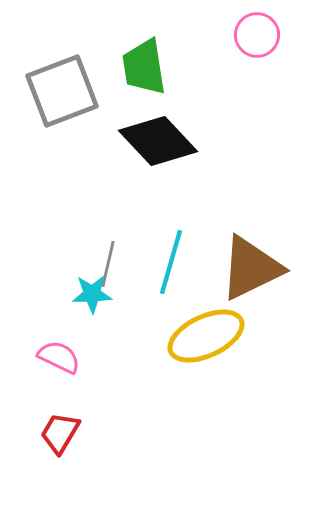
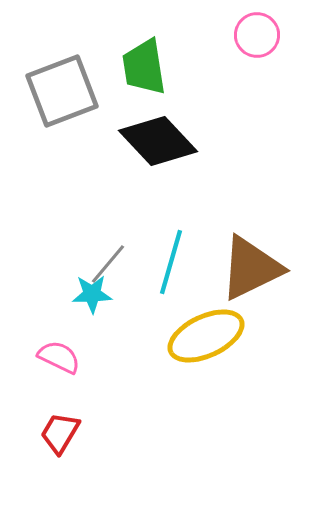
gray line: rotated 27 degrees clockwise
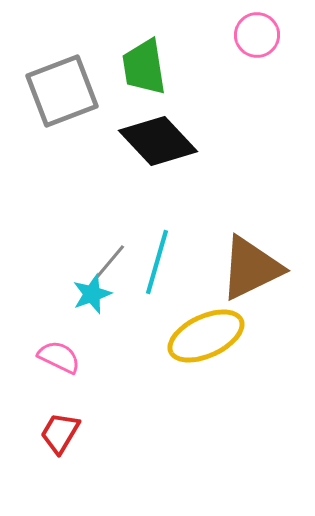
cyan line: moved 14 px left
cyan star: rotated 18 degrees counterclockwise
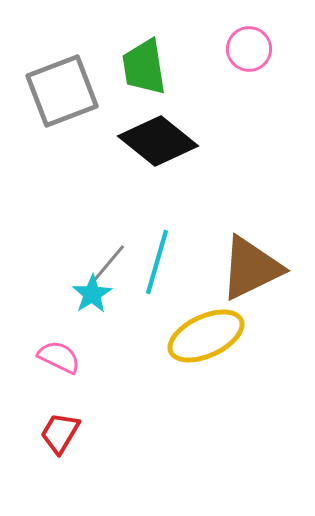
pink circle: moved 8 px left, 14 px down
black diamond: rotated 8 degrees counterclockwise
cyan star: rotated 12 degrees counterclockwise
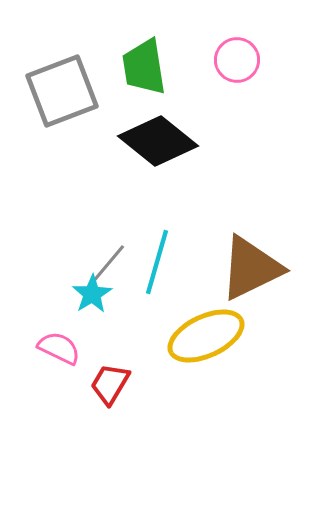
pink circle: moved 12 px left, 11 px down
pink semicircle: moved 9 px up
red trapezoid: moved 50 px right, 49 px up
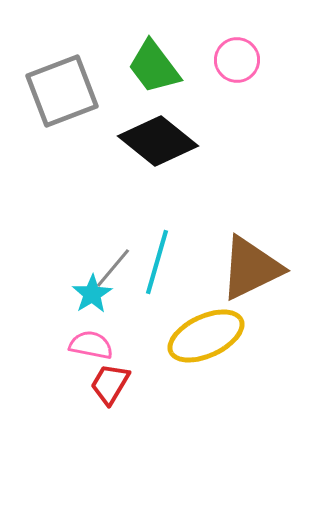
green trapezoid: moved 10 px right; rotated 28 degrees counterclockwise
gray line: moved 5 px right, 4 px down
pink semicircle: moved 32 px right, 3 px up; rotated 15 degrees counterclockwise
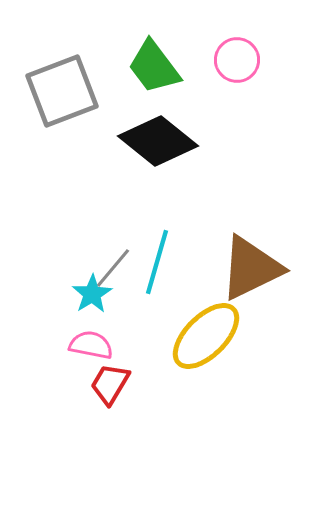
yellow ellipse: rotated 20 degrees counterclockwise
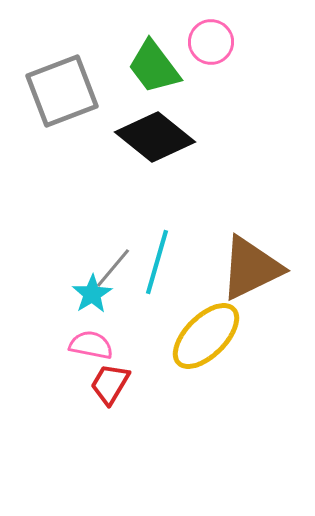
pink circle: moved 26 px left, 18 px up
black diamond: moved 3 px left, 4 px up
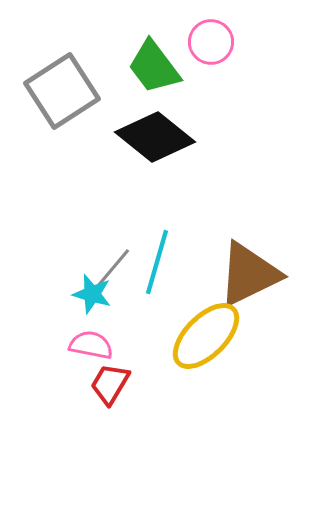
gray square: rotated 12 degrees counterclockwise
brown triangle: moved 2 px left, 6 px down
cyan star: rotated 24 degrees counterclockwise
